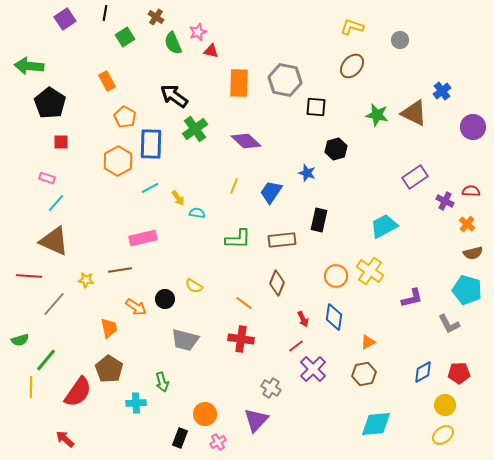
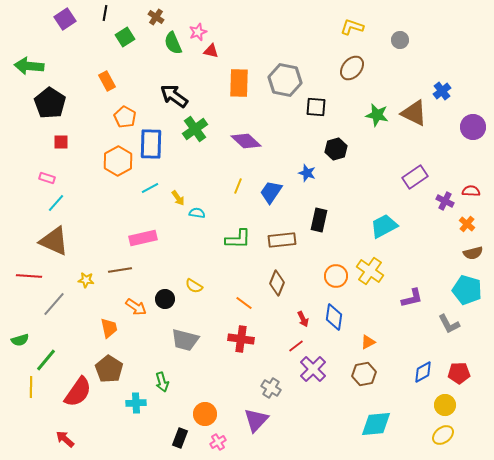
brown ellipse at (352, 66): moved 2 px down
yellow line at (234, 186): moved 4 px right
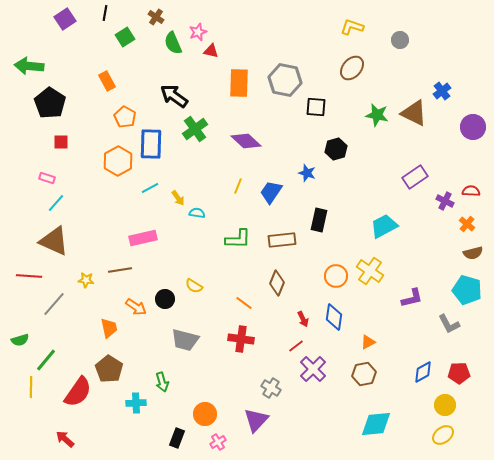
black rectangle at (180, 438): moved 3 px left
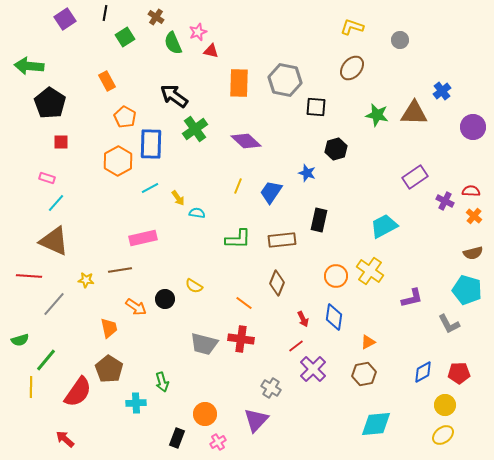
brown triangle at (414, 113): rotated 24 degrees counterclockwise
orange cross at (467, 224): moved 7 px right, 8 px up
gray trapezoid at (185, 340): moved 19 px right, 4 px down
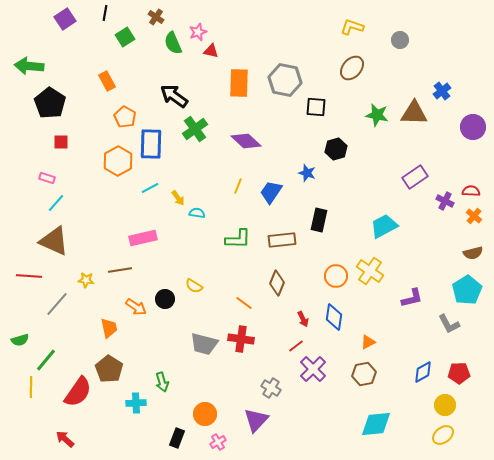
cyan pentagon at (467, 290): rotated 24 degrees clockwise
gray line at (54, 304): moved 3 px right
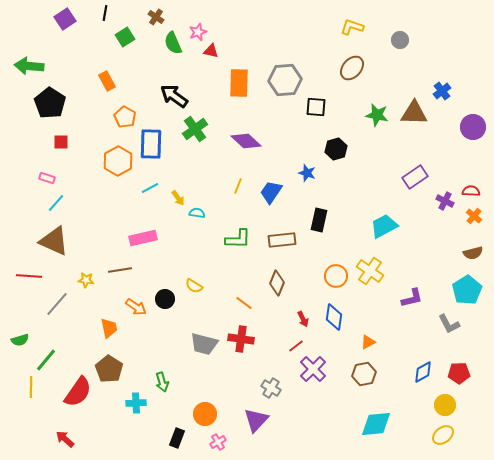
gray hexagon at (285, 80): rotated 16 degrees counterclockwise
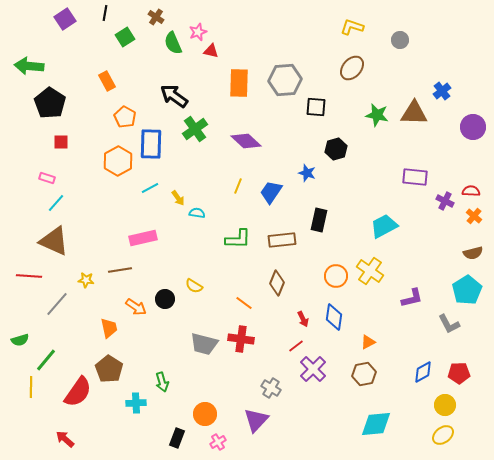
purple rectangle at (415, 177): rotated 40 degrees clockwise
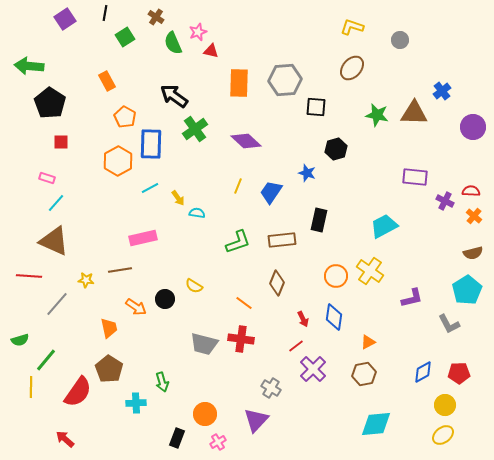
green L-shape at (238, 239): moved 3 px down; rotated 20 degrees counterclockwise
